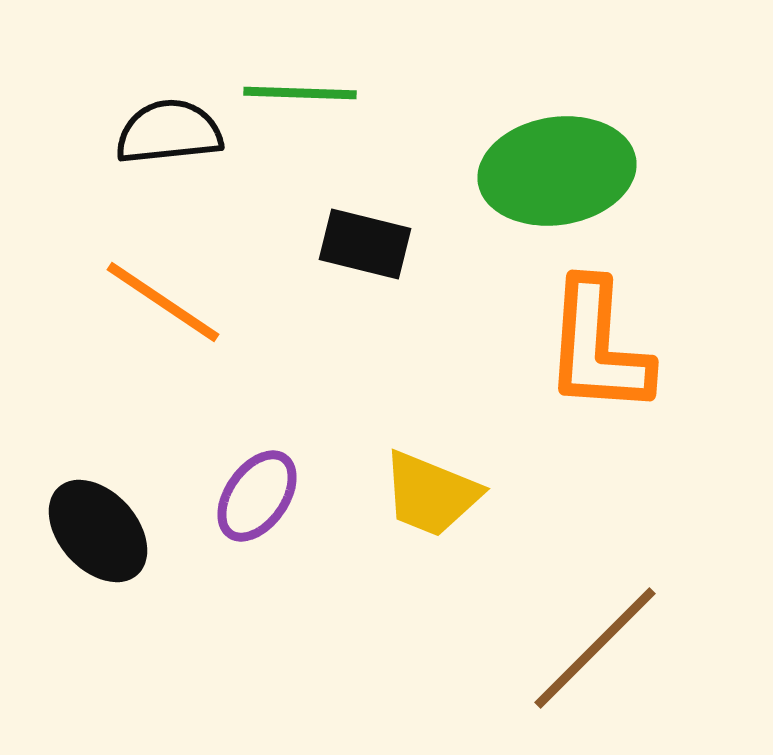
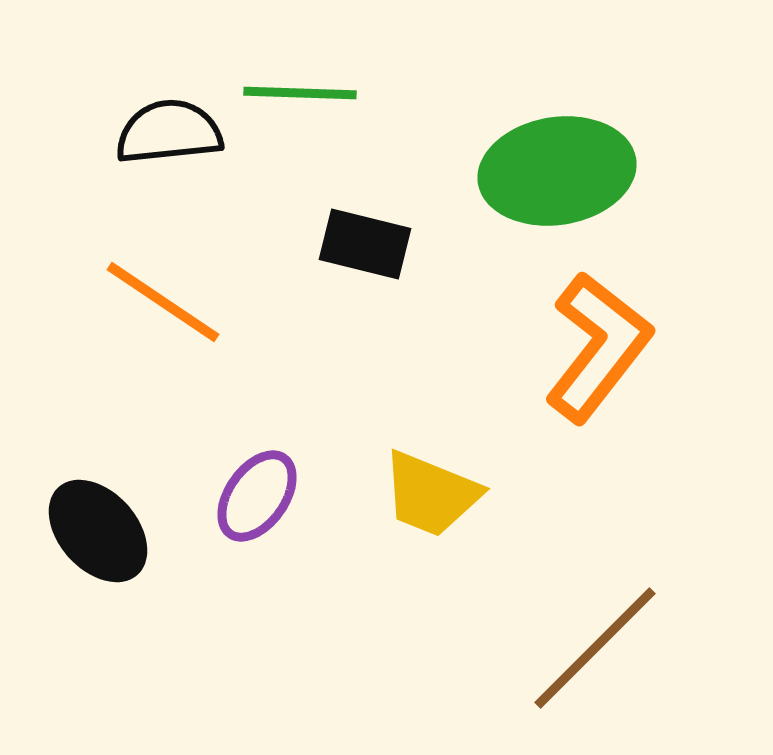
orange L-shape: rotated 146 degrees counterclockwise
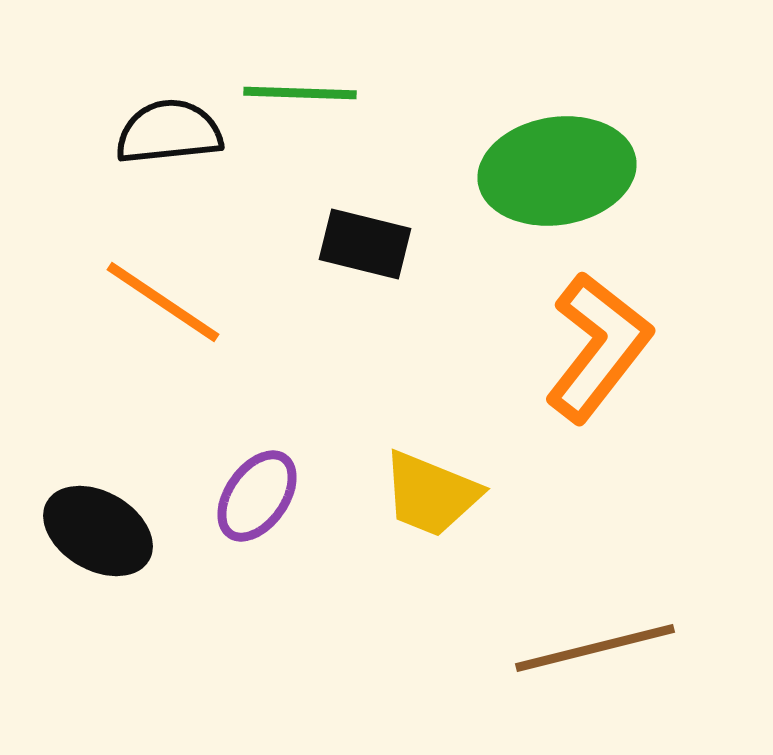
black ellipse: rotated 18 degrees counterclockwise
brown line: rotated 31 degrees clockwise
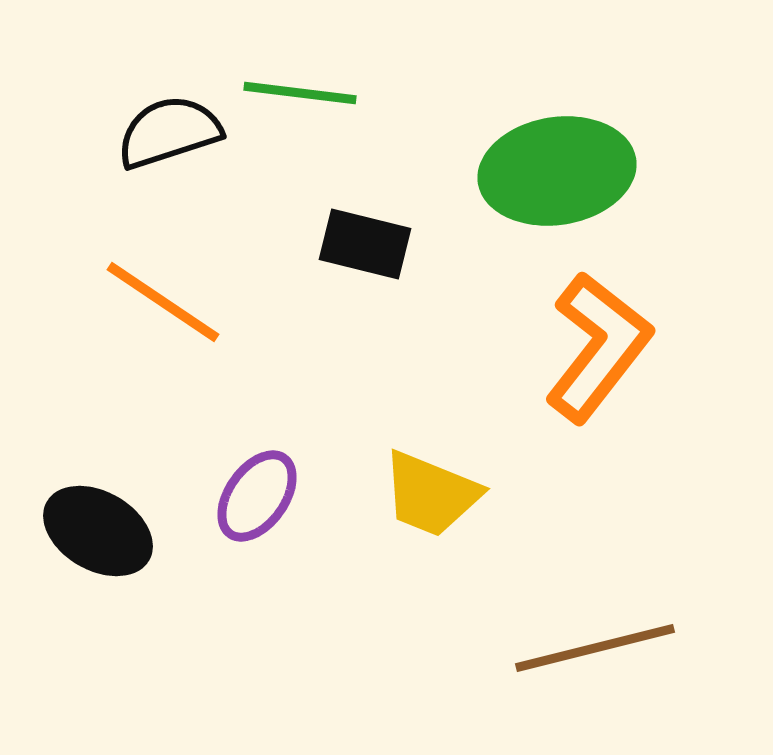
green line: rotated 5 degrees clockwise
black semicircle: rotated 12 degrees counterclockwise
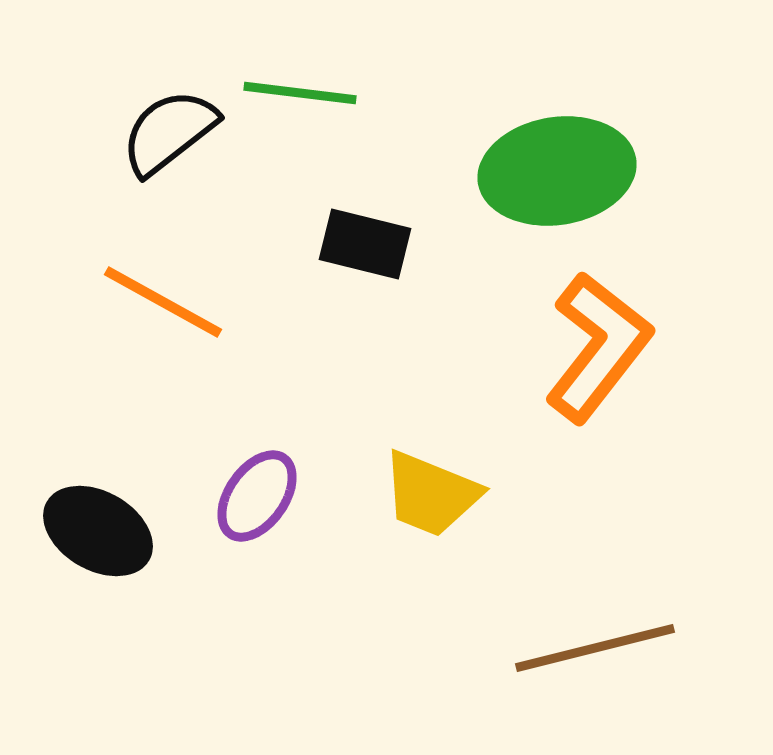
black semicircle: rotated 20 degrees counterclockwise
orange line: rotated 5 degrees counterclockwise
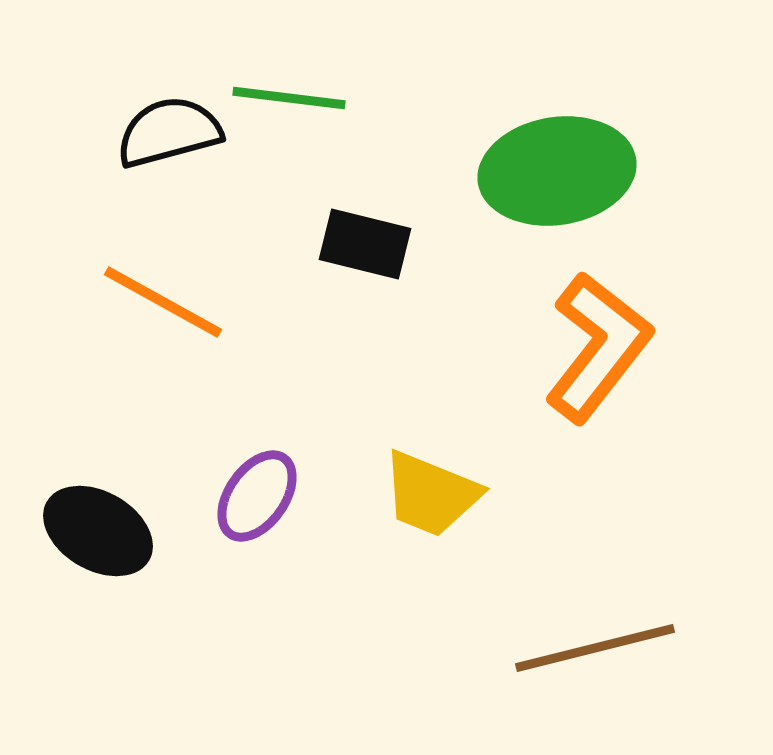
green line: moved 11 px left, 5 px down
black semicircle: rotated 23 degrees clockwise
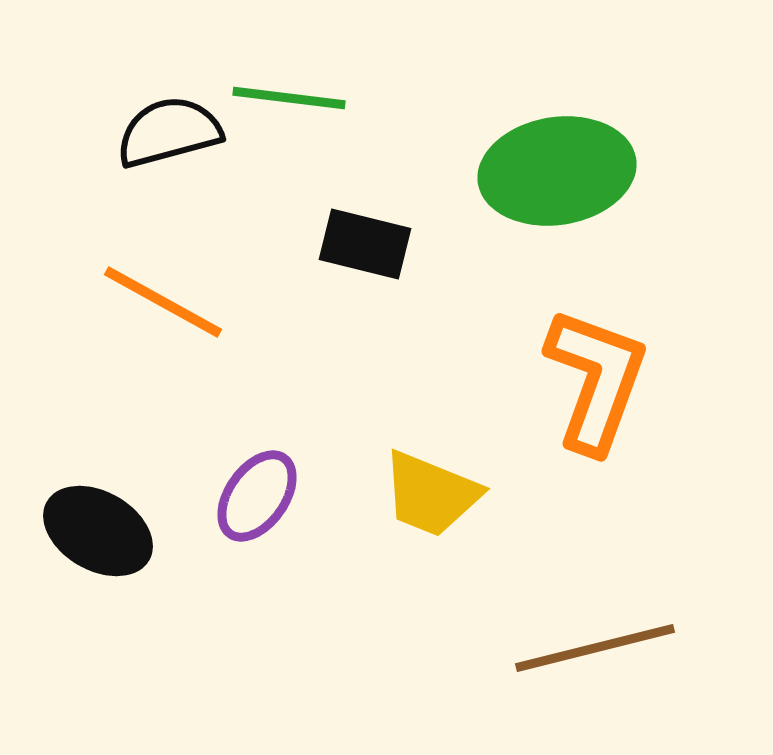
orange L-shape: moved 2 px left, 33 px down; rotated 18 degrees counterclockwise
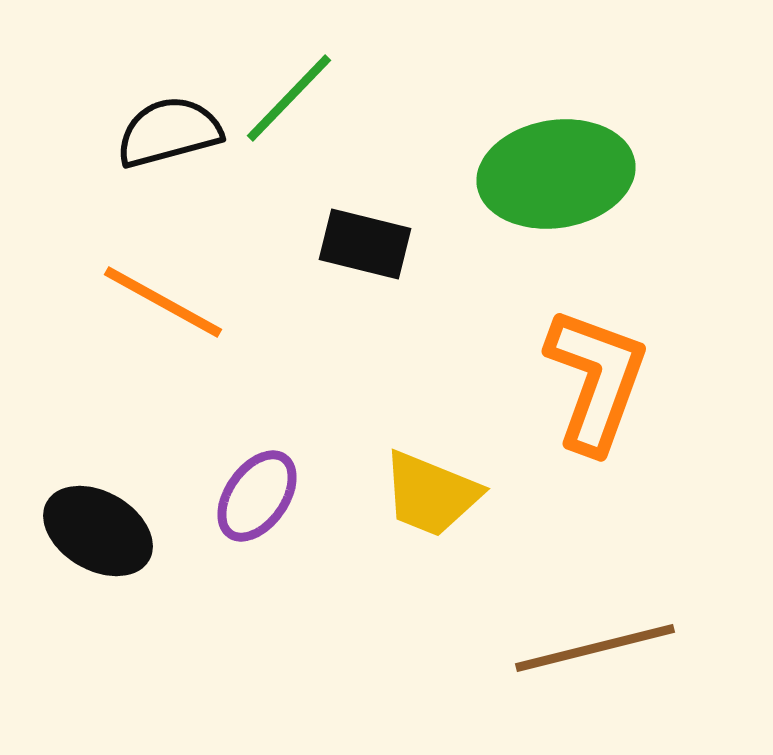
green line: rotated 53 degrees counterclockwise
green ellipse: moved 1 px left, 3 px down
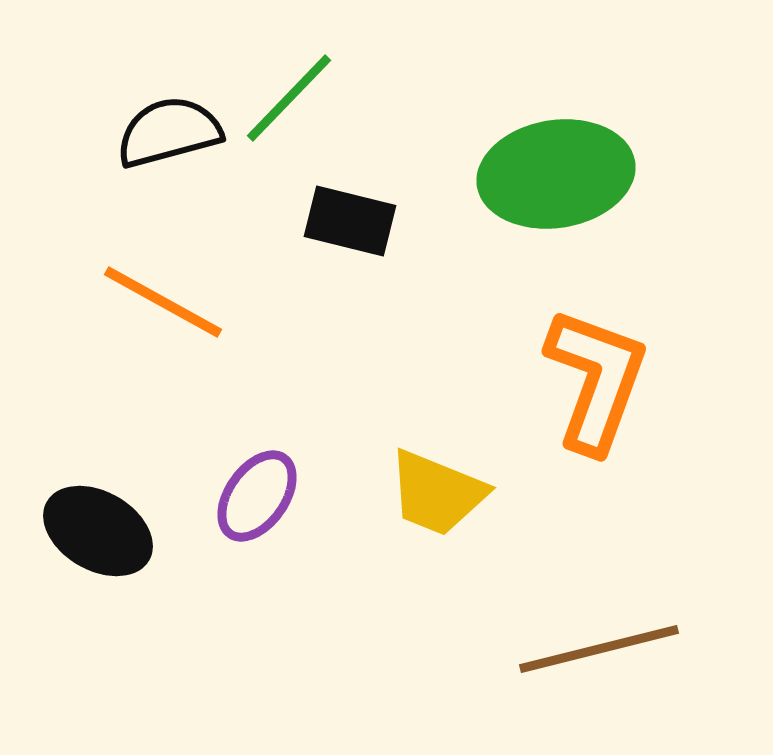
black rectangle: moved 15 px left, 23 px up
yellow trapezoid: moved 6 px right, 1 px up
brown line: moved 4 px right, 1 px down
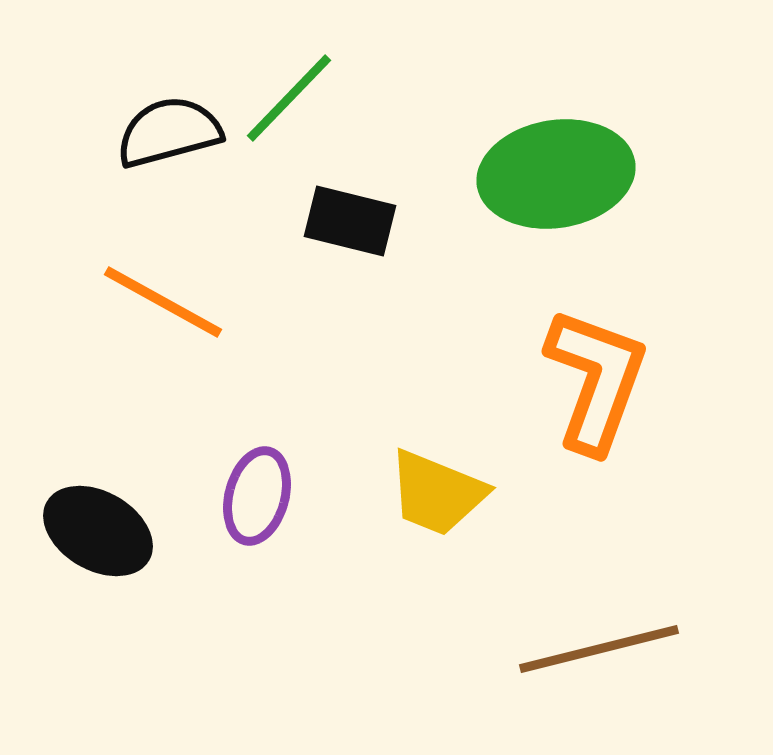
purple ellipse: rotated 20 degrees counterclockwise
